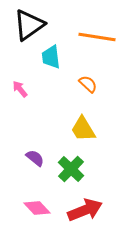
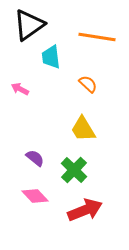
pink arrow: rotated 24 degrees counterclockwise
green cross: moved 3 px right, 1 px down
pink diamond: moved 2 px left, 12 px up
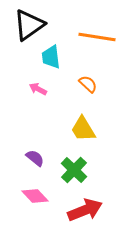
pink arrow: moved 18 px right
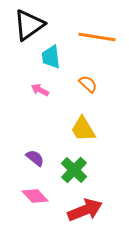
pink arrow: moved 2 px right, 1 px down
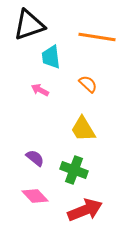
black triangle: rotated 16 degrees clockwise
green cross: rotated 24 degrees counterclockwise
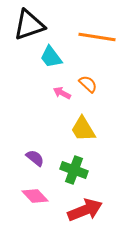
cyan trapezoid: rotated 30 degrees counterclockwise
pink arrow: moved 22 px right, 3 px down
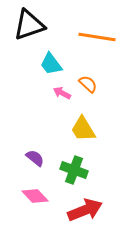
cyan trapezoid: moved 7 px down
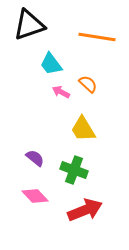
pink arrow: moved 1 px left, 1 px up
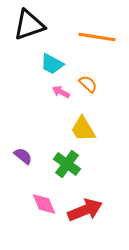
cyan trapezoid: moved 1 px right; rotated 25 degrees counterclockwise
purple semicircle: moved 12 px left, 2 px up
green cross: moved 7 px left, 6 px up; rotated 16 degrees clockwise
pink diamond: moved 9 px right, 8 px down; rotated 20 degrees clockwise
